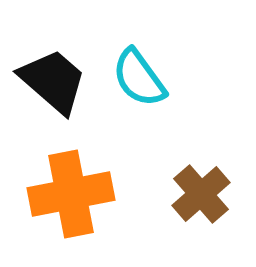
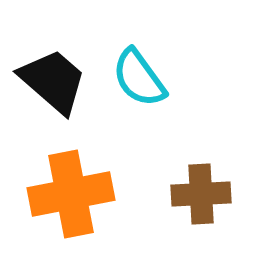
brown cross: rotated 38 degrees clockwise
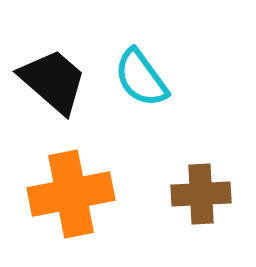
cyan semicircle: moved 2 px right
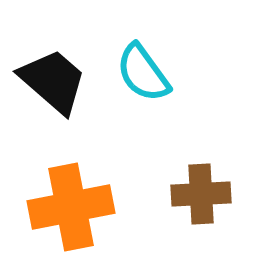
cyan semicircle: moved 2 px right, 5 px up
orange cross: moved 13 px down
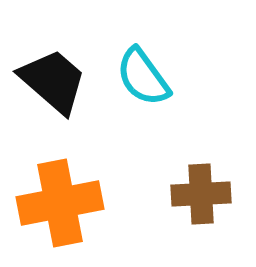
cyan semicircle: moved 4 px down
orange cross: moved 11 px left, 4 px up
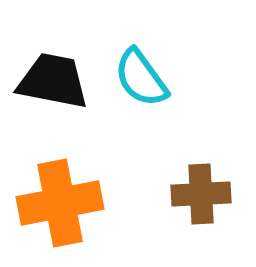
cyan semicircle: moved 2 px left, 1 px down
black trapezoid: rotated 30 degrees counterclockwise
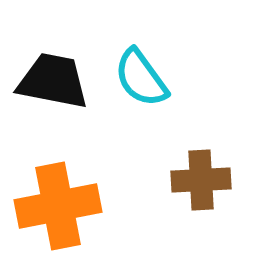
brown cross: moved 14 px up
orange cross: moved 2 px left, 3 px down
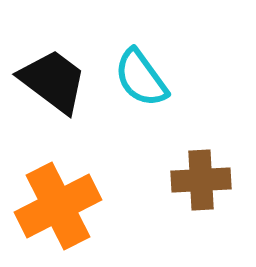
black trapezoid: rotated 26 degrees clockwise
orange cross: rotated 16 degrees counterclockwise
